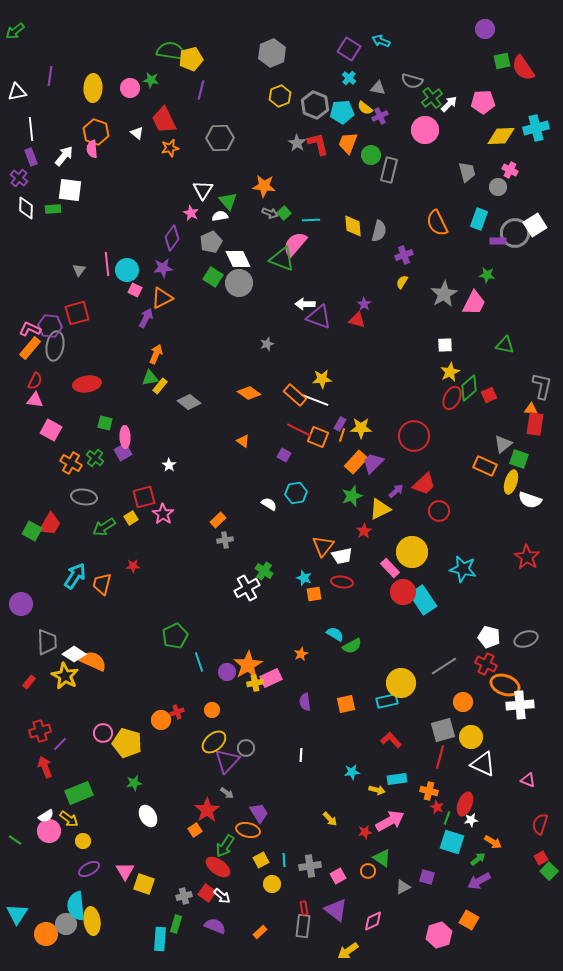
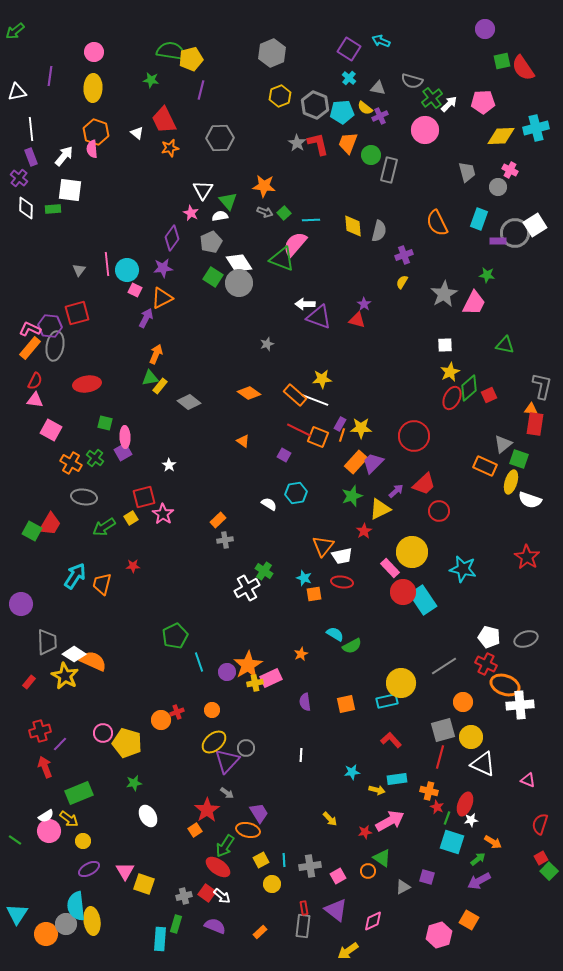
pink circle at (130, 88): moved 36 px left, 36 px up
gray arrow at (270, 213): moved 5 px left, 1 px up
white diamond at (238, 259): moved 1 px right, 4 px down; rotated 8 degrees counterclockwise
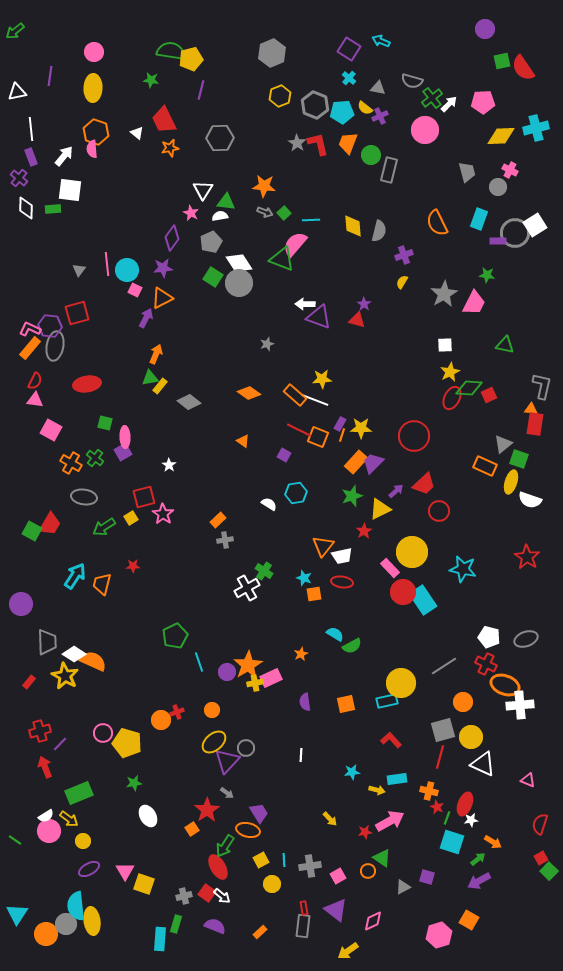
green triangle at (228, 201): moved 2 px left, 1 px down; rotated 42 degrees counterclockwise
green diamond at (469, 388): rotated 44 degrees clockwise
orange square at (195, 830): moved 3 px left, 1 px up
red ellipse at (218, 867): rotated 25 degrees clockwise
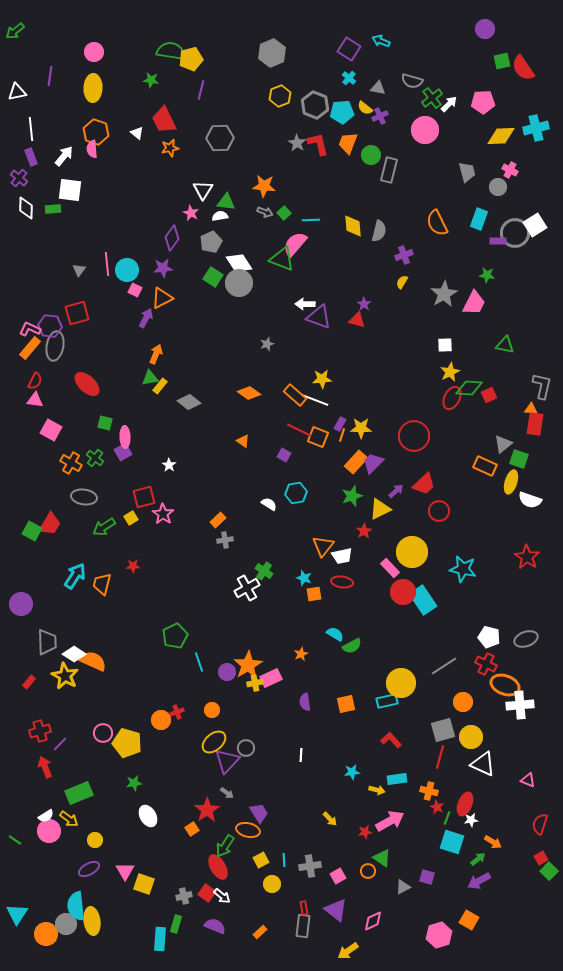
red ellipse at (87, 384): rotated 52 degrees clockwise
yellow circle at (83, 841): moved 12 px right, 1 px up
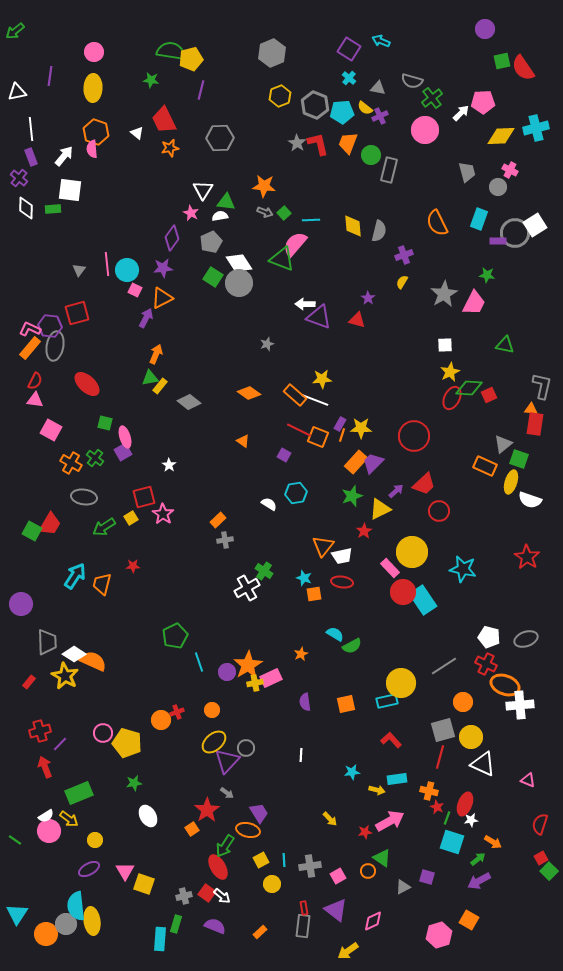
white arrow at (449, 104): moved 12 px right, 9 px down
purple star at (364, 304): moved 4 px right, 6 px up
pink ellipse at (125, 437): rotated 15 degrees counterclockwise
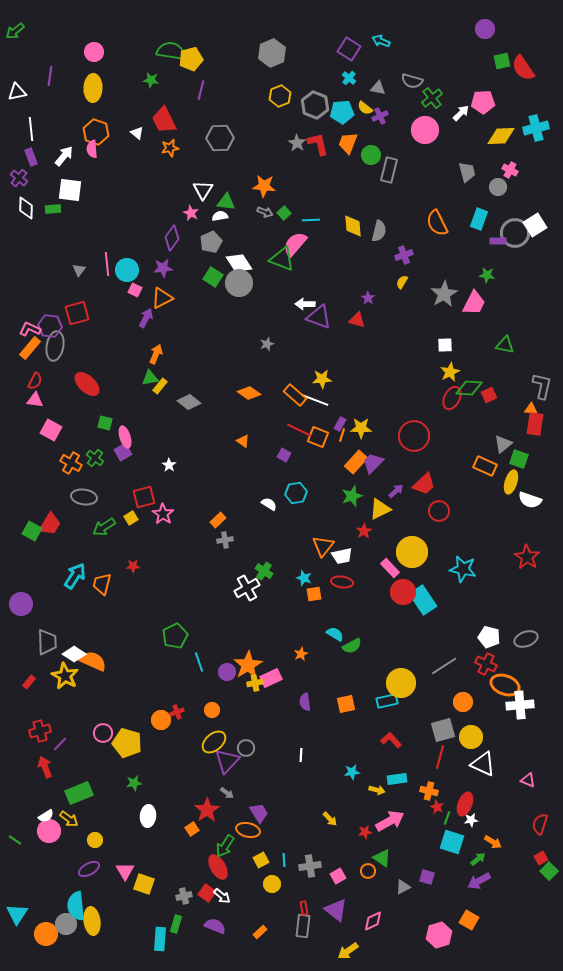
white ellipse at (148, 816): rotated 35 degrees clockwise
